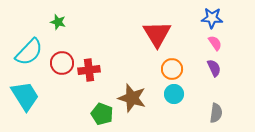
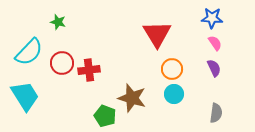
green pentagon: moved 3 px right, 2 px down
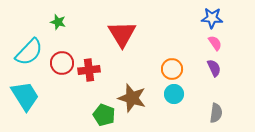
red triangle: moved 35 px left
green pentagon: moved 1 px left, 1 px up
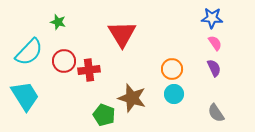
red circle: moved 2 px right, 2 px up
gray semicircle: rotated 138 degrees clockwise
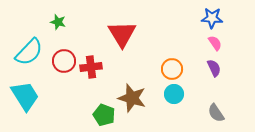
red cross: moved 2 px right, 3 px up
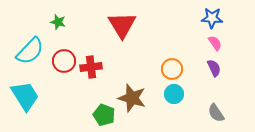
red triangle: moved 9 px up
cyan semicircle: moved 1 px right, 1 px up
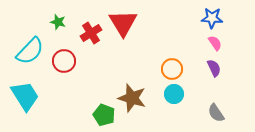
red triangle: moved 1 px right, 2 px up
red cross: moved 34 px up; rotated 25 degrees counterclockwise
